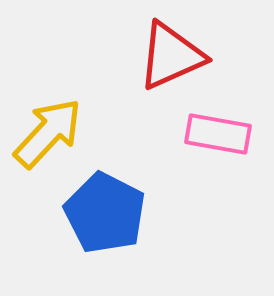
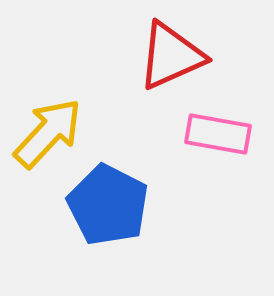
blue pentagon: moved 3 px right, 8 px up
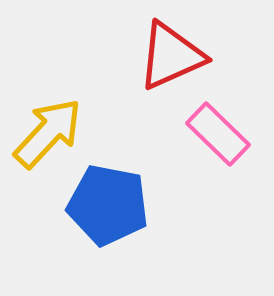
pink rectangle: rotated 34 degrees clockwise
blue pentagon: rotated 16 degrees counterclockwise
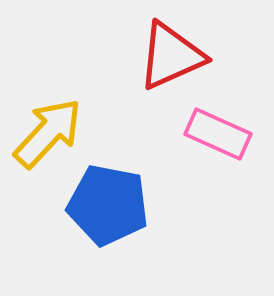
pink rectangle: rotated 20 degrees counterclockwise
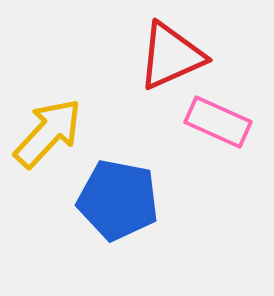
pink rectangle: moved 12 px up
blue pentagon: moved 10 px right, 5 px up
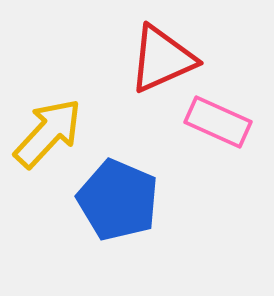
red triangle: moved 9 px left, 3 px down
blue pentagon: rotated 12 degrees clockwise
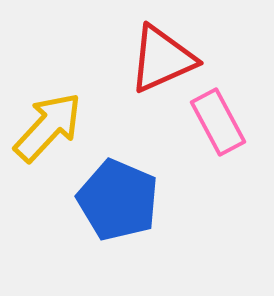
pink rectangle: rotated 38 degrees clockwise
yellow arrow: moved 6 px up
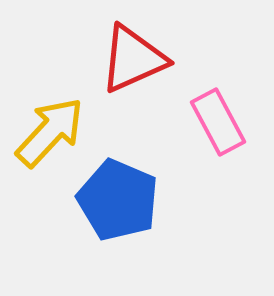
red triangle: moved 29 px left
yellow arrow: moved 2 px right, 5 px down
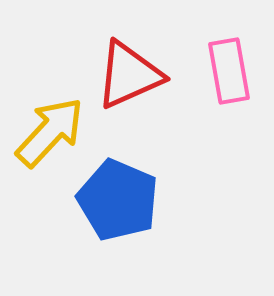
red triangle: moved 4 px left, 16 px down
pink rectangle: moved 11 px right, 51 px up; rotated 18 degrees clockwise
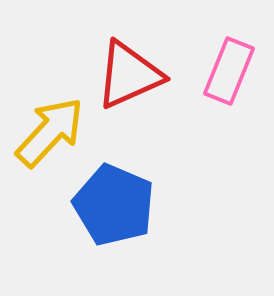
pink rectangle: rotated 32 degrees clockwise
blue pentagon: moved 4 px left, 5 px down
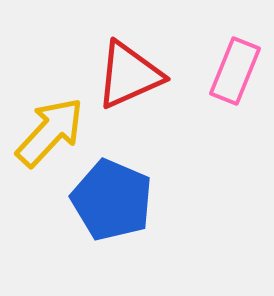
pink rectangle: moved 6 px right
blue pentagon: moved 2 px left, 5 px up
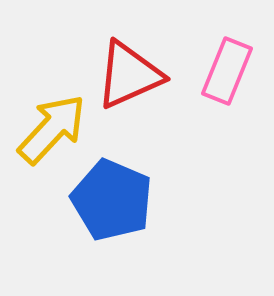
pink rectangle: moved 8 px left
yellow arrow: moved 2 px right, 3 px up
